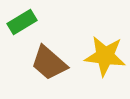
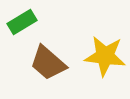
brown trapezoid: moved 1 px left
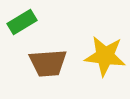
brown trapezoid: rotated 45 degrees counterclockwise
